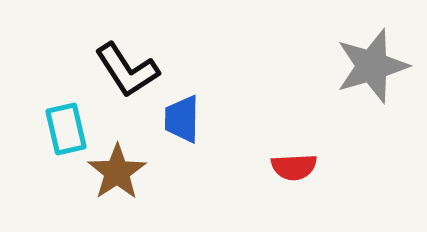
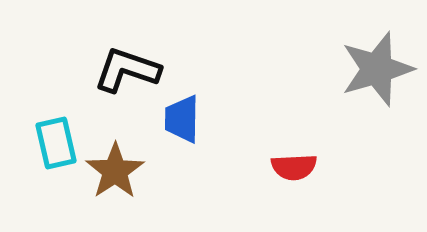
gray star: moved 5 px right, 3 px down
black L-shape: rotated 142 degrees clockwise
cyan rectangle: moved 10 px left, 14 px down
brown star: moved 2 px left, 1 px up
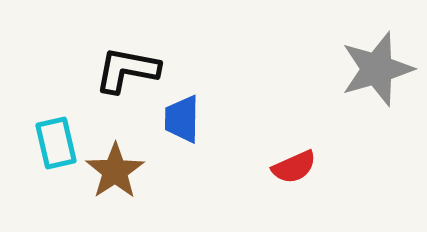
black L-shape: rotated 8 degrees counterclockwise
red semicircle: rotated 21 degrees counterclockwise
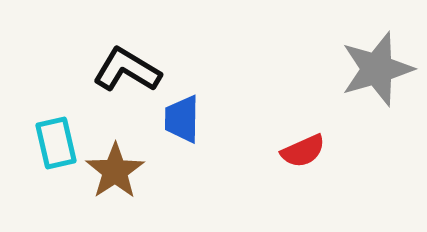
black L-shape: rotated 20 degrees clockwise
red semicircle: moved 9 px right, 16 px up
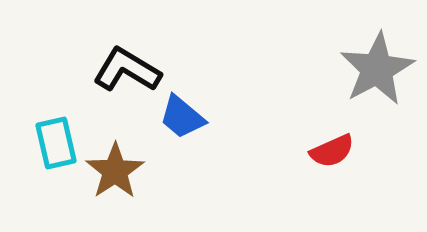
gray star: rotated 12 degrees counterclockwise
blue trapezoid: moved 2 px up; rotated 51 degrees counterclockwise
red semicircle: moved 29 px right
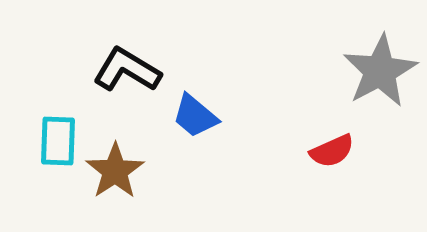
gray star: moved 3 px right, 2 px down
blue trapezoid: moved 13 px right, 1 px up
cyan rectangle: moved 2 px right, 2 px up; rotated 15 degrees clockwise
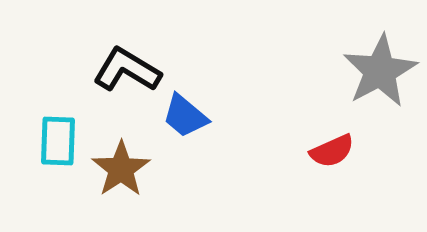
blue trapezoid: moved 10 px left
brown star: moved 6 px right, 2 px up
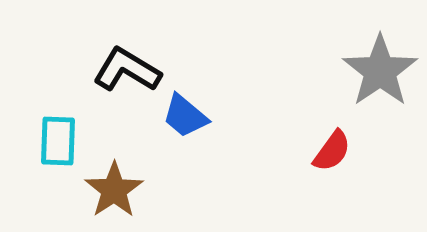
gray star: rotated 6 degrees counterclockwise
red semicircle: rotated 30 degrees counterclockwise
brown star: moved 7 px left, 21 px down
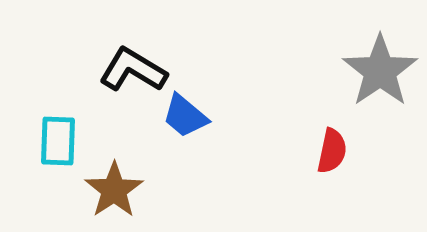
black L-shape: moved 6 px right
red semicircle: rotated 24 degrees counterclockwise
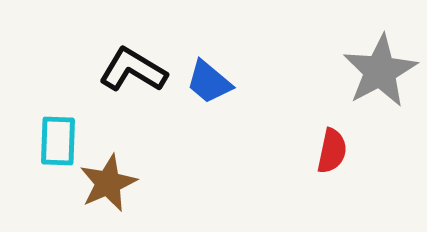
gray star: rotated 6 degrees clockwise
blue trapezoid: moved 24 px right, 34 px up
brown star: moved 6 px left, 7 px up; rotated 10 degrees clockwise
